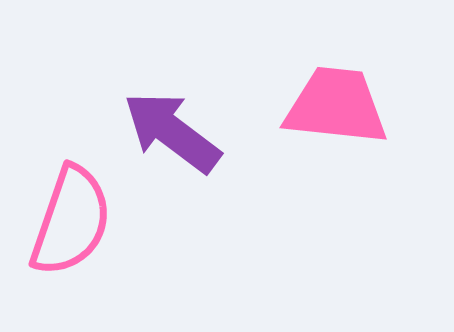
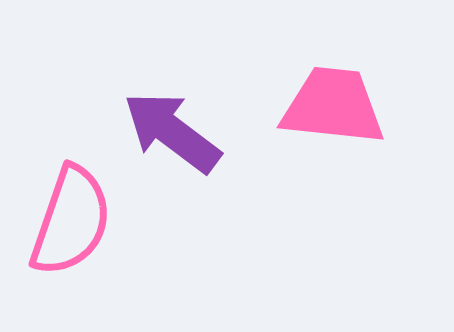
pink trapezoid: moved 3 px left
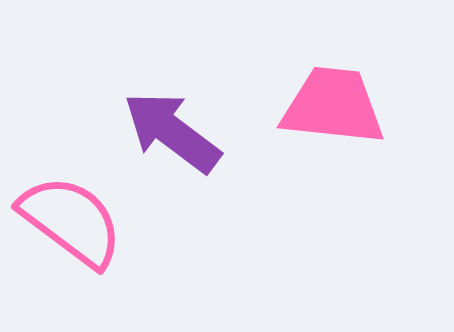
pink semicircle: rotated 72 degrees counterclockwise
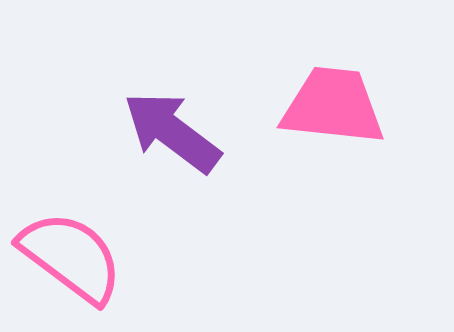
pink semicircle: moved 36 px down
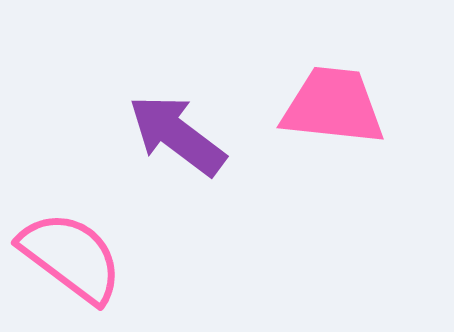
purple arrow: moved 5 px right, 3 px down
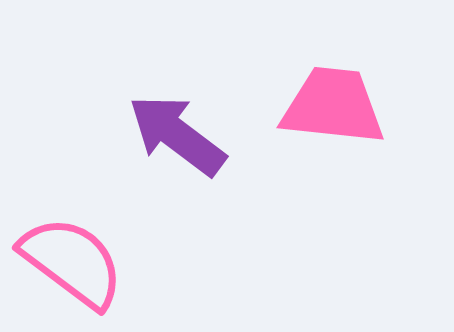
pink semicircle: moved 1 px right, 5 px down
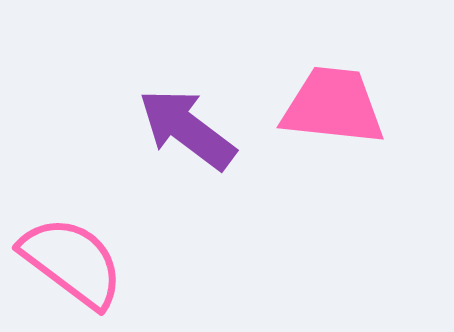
purple arrow: moved 10 px right, 6 px up
